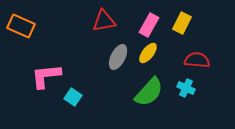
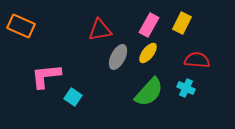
red triangle: moved 4 px left, 9 px down
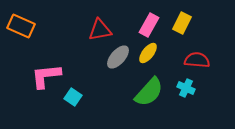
gray ellipse: rotated 15 degrees clockwise
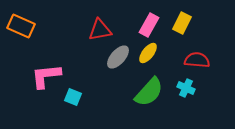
cyan square: rotated 12 degrees counterclockwise
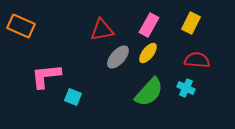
yellow rectangle: moved 9 px right
red triangle: moved 2 px right
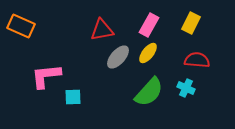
cyan square: rotated 24 degrees counterclockwise
